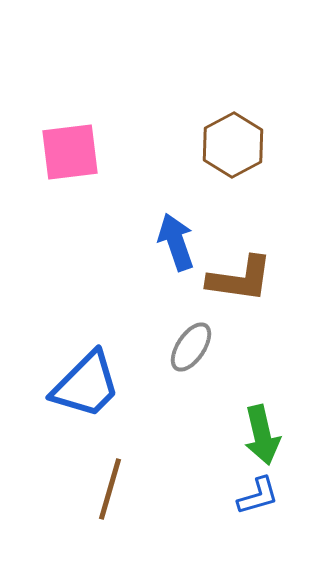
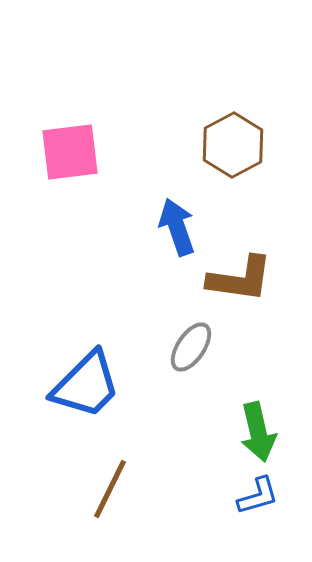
blue arrow: moved 1 px right, 15 px up
green arrow: moved 4 px left, 3 px up
brown line: rotated 10 degrees clockwise
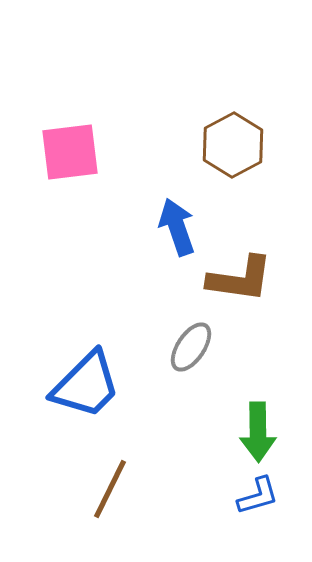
green arrow: rotated 12 degrees clockwise
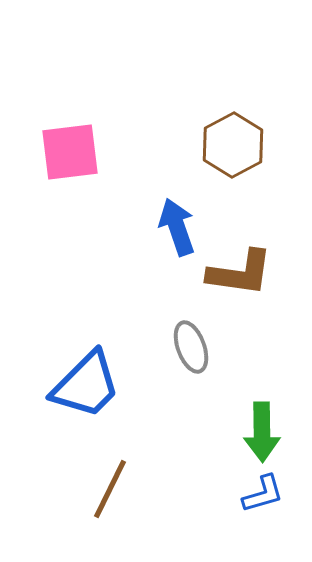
brown L-shape: moved 6 px up
gray ellipse: rotated 54 degrees counterclockwise
green arrow: moved 4 px right
blue L-shape: moved 5 px right, 2 px up
